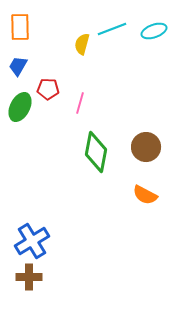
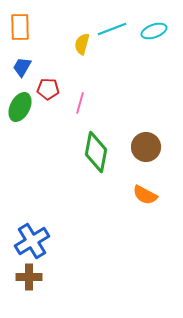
blue trapezoid: moved 4 px right, 1 px down
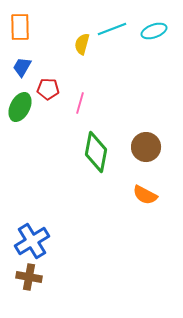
brown cross: rotated 10 degrees clockwise
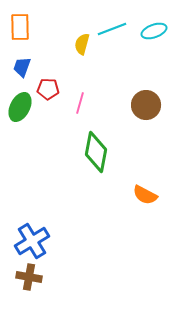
blue trapezoid: rotated 10 degrees counterclockwise
brown circle: moved 42 px up
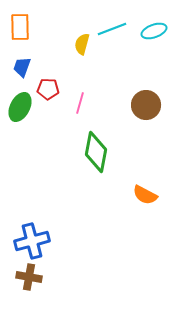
blue cross: rotated 16 degrees clockwise
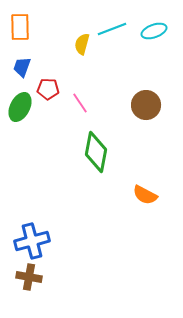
pink line: rotated 50 degrees counterclockwise
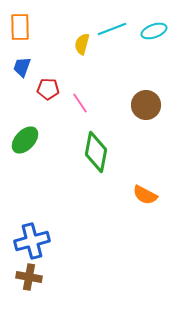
green ellipse: moved 5 px right, 33 px down; rotated 16 degrees clockwise
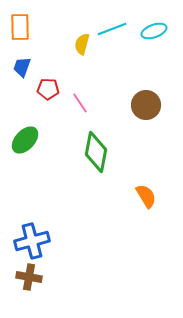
orange semicircle: moved 1 px right, 1 px down; rotated 150 degrees counterclockwise
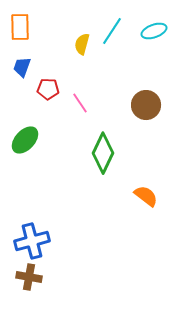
cyan line: moved 2 px down; rotated 36 degrees counterclockwise
green diamond: moved 7 px right, 1 px down; rotated 15 degrees clockwise
orange semicircle: rotated 20 degrees counterclockwise
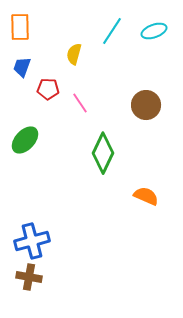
yellow semicircle: moved 8 px left, 10 px down
orange semicircle: rotated 15 degrees counterclockwise
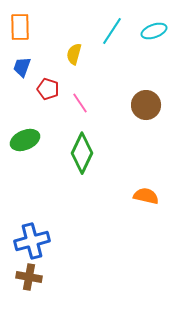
red pentagon: rotated 15 degrees clockwise
green ellipse: rotated 24 degrees clockwise
green diamond: moved 21 px left
orange semicircle: rotated 10 degrees counterclockwise
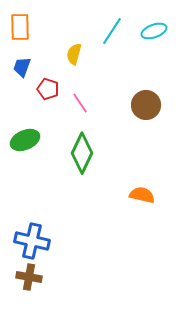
orange semicircle: moved 4 px left, 1 px up
blue cross: rotated 28 degrees clockwise
